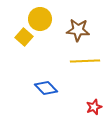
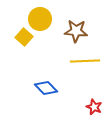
brown star: moved 2 px left, 1 px down
red star: rotated 28 degrees counterclockwise
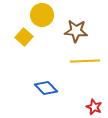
yellow circle: moved 2 px right, 4 px up
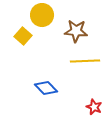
yellow square: moved 1 px left, 1 px up
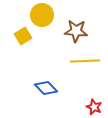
yellow square: rotated 18 degrees clockwise
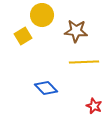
yellow line: moved 1 px left, 1 px down
red star: moved 1 px up
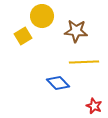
yellow circle: moved 1 px down
blue diamond: moved 12 px right, 5 px up
